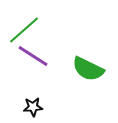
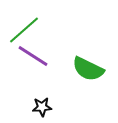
black star: moved 9 px right
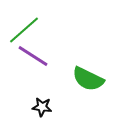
green semicircle: moved 10 px down
black star: rotated 12 degrees clockwise
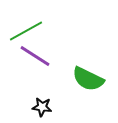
green line: moved 2 px right, 1 px down; rotated 12 degrees clockwise
purple line: moved 2 px right
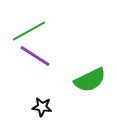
green line: moved 3 px right
green semicircle: moved 2 px right, 1 px down; rotated 52 degrees counterclockwise
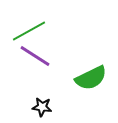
green semicircle: moved 1 px right, 2 px up
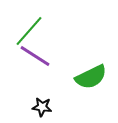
green line: rotated 20 degrees counterclockwise
green semicircle: moved 1 px up
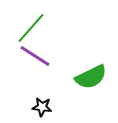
green line: moved 2 px right, 3 px up
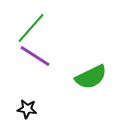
black star: moved 15 px left, 2 px down
